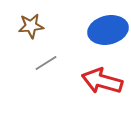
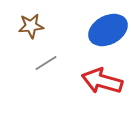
blue ellipse: rotated 15 degrees counterclockwise
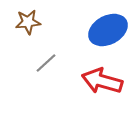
brown star: moved 3 px left, 4 px up
gray line: rotated 10 degrees counterclockwise
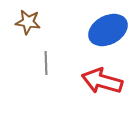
brown star: rotated 15 degrees clockwise
gray line: rotated 50 degrees counterclockwise
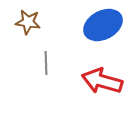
blue ellipse: moved 5 px left, 5 px up
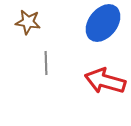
blue ellipse: moved 2 px up; rotated 24 degrees counterclockwise
red arrow: moved 3 px right
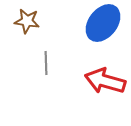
brown star: moved 1 px left, 1 px up
